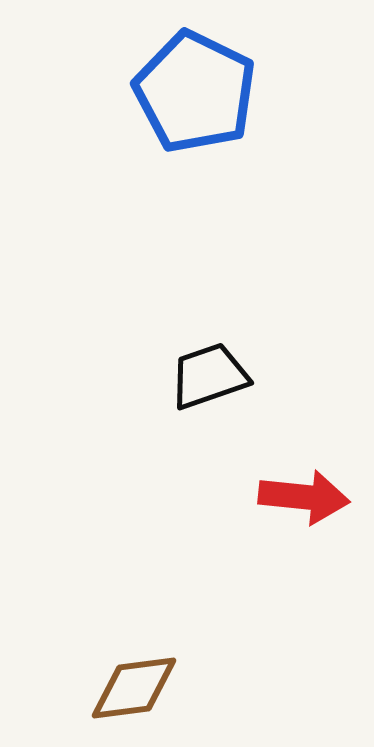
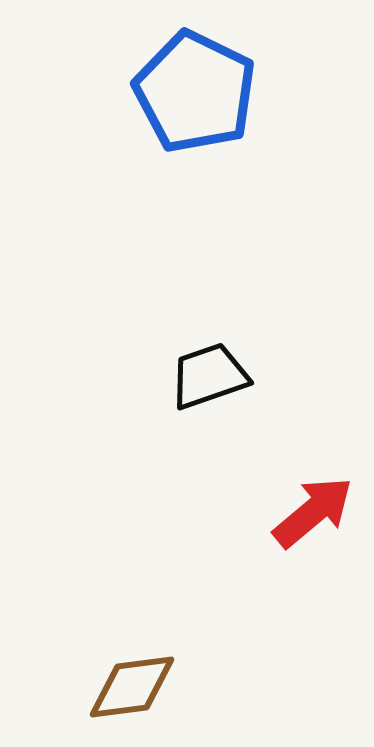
red arrow: moved 9 px right, 15 px down; rotated 46 degrees counterclockwise
brown diamond: moved 2 px left, 1 px up
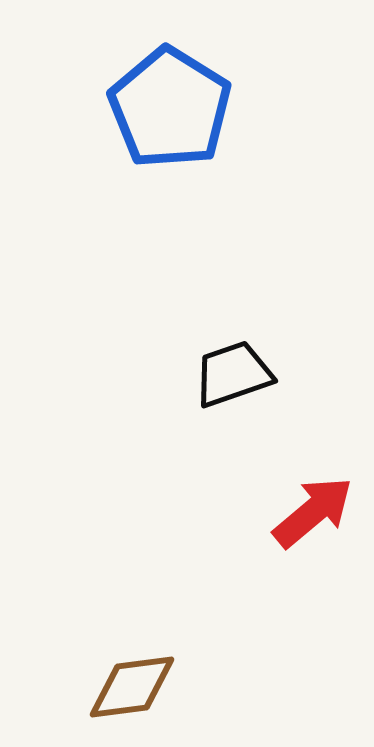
blue pentagon: moved 25 px left, 16 px down; rotated 6 degrees clockwise
black trapezoid: moved 24 px right, 2 px up
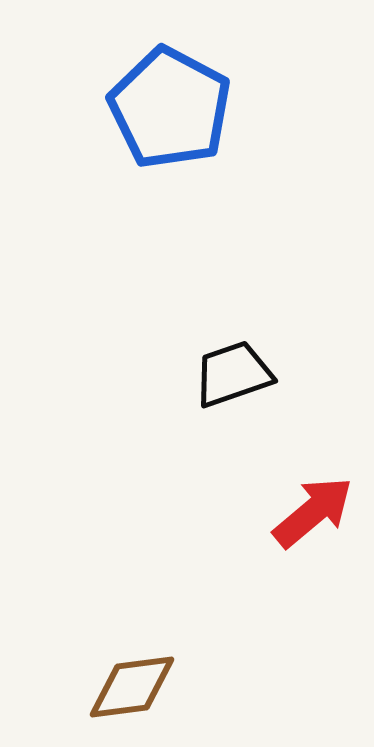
blue pentagon: rotated 4 degrees counterclockwise
